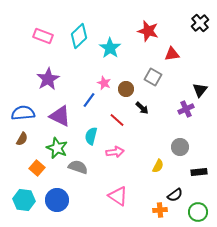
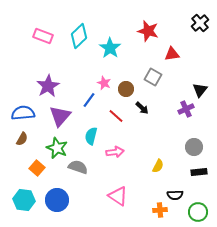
purple star: moved 7 px down
purple triangle: rotated 45 degrees clockwise
red line: moved 1 px left, 4 px up
gray circle: moved 14 px right
black semicircle: rotated 35 degrees clockwise
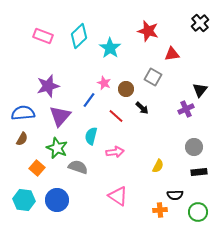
purple star: rotated 15 degrees clockwise
